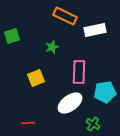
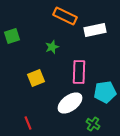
red line: rotated 72 degrees clockwise
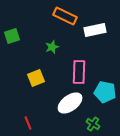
cyan pentagon: rotated 20 degrees clockwise
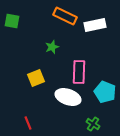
white rectangle: moved 5 px up
green square: moved 15 px up; rotated 28 degrees clockwise
cyan pentagon: rotated 10 degrees clockwise
white ellipse: moved 2 px left, 6 px up; rotated 55 degrees clockwise
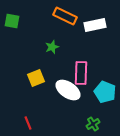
pink rectangle: moved 2 px right, 1 px down
white ellipse: moved 7 px up; rotated 15 degrees clockwise
green cross: rotated 24 degrees clockwise
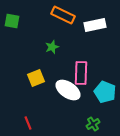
orange rectangle: moved 2 px left, 1 px up
